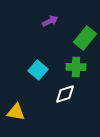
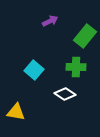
green rectangle: moved 2 px up
cyan square: moved 4 px left
white diamond: rotated 50 degrees clockwise
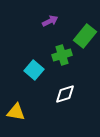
green cross: moved 14 px left, 12 px up; rotated 18 degrees counterclockwise
white diamond: rotated 50 degrees counterclockwise
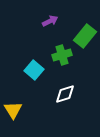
yellow triangle: moved 3 px left, 2 px up; rotated 48 degrees clockwise
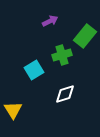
cyan square: rotated 18 degrees clockwise
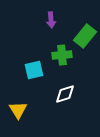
purple arrow: moved 1 px right, 1 px up; rotated 112 degrees clockwise
green cross: rotated 12 degrees clockwise
cyan square: rotated 18 degrees clockwise
yellow triangle: moved 5 px right
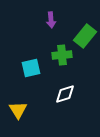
cyan square: moved 3 px left, 2 px up
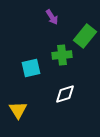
purple arrow: moved 1 px right, 3 px up; rotated 28 degrees counterclockwise
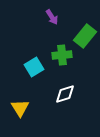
cyan square: moved 3 px right, 1 px up; rotated 18 degrees counterclockwise
yellow triangle: moved 2 px right, 2 px up
